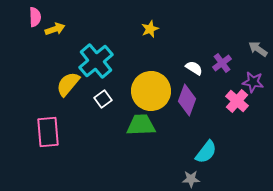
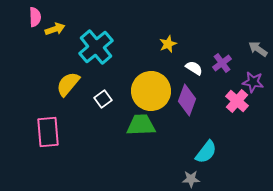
yellow star: moved 18 px right, 15 px down
cyan cross: moved 14 px up
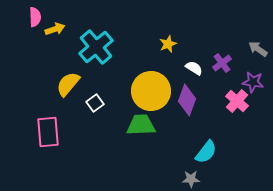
white square: moved 8 px left, 4 px down
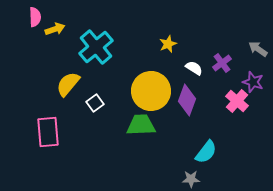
purple star: rotated 10 degrees clockwise
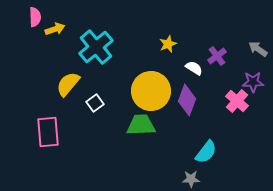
purple cross: moved 5 px left, 7 px up
purple star: rotated 20 degrees counterclockwise
